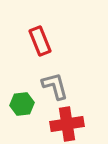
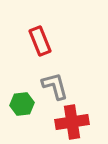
red cross: moved 5 px right, 2 px up
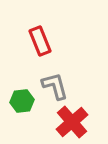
green hexagon: moved 3 px up
red cross: rotated 32 degrees counterclockwise
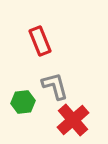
green hexagon: moved 1 px right, 1 px down
red cross: moved 1 px right, 2 px up
